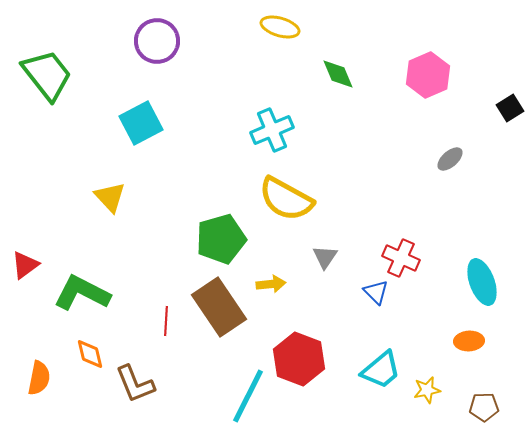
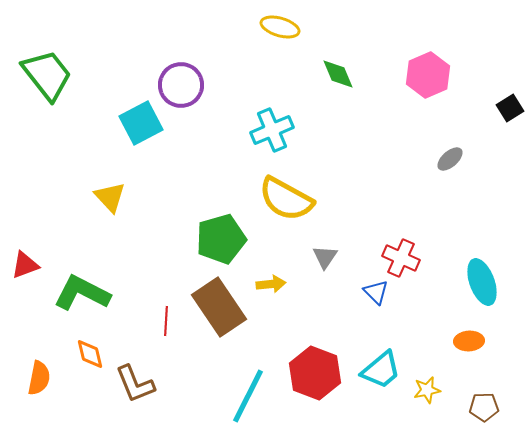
purple circle: moved 24 px right, 44 px down
red triangle: rotated 16 degrees clockwise
red hexagon: moved 16 px right, 14 px down
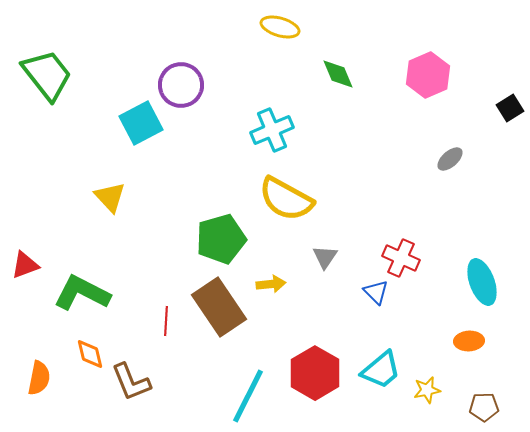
red hexagon: rotated 9 degrees clockwise
brown L-shape: moved 4 px left, 2 px up
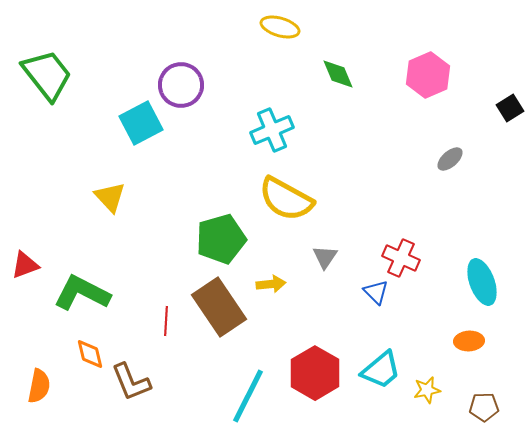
orange semicircle: moved 8 px down
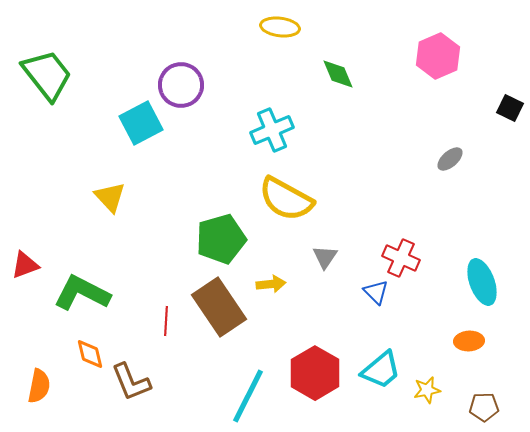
yellow ellipse: rotated 9 degrees counterclockwise
pink hexagon: moved 10 px right, 19 px up
black square: rotated 32 degrees counterclockwise
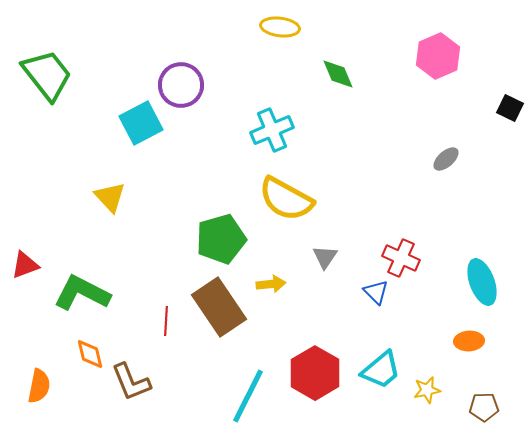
gray ellipse: moved 4 px left
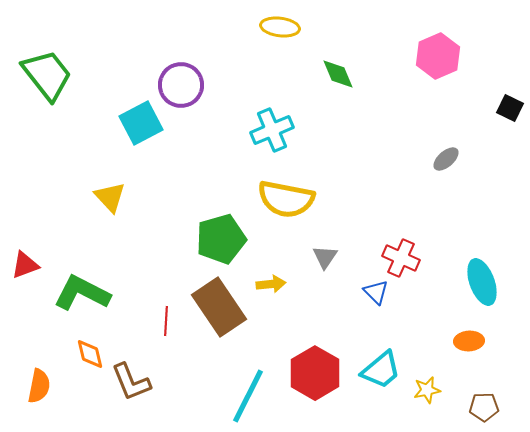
yellow semicircle: rotated 18 degrees counterclockwise
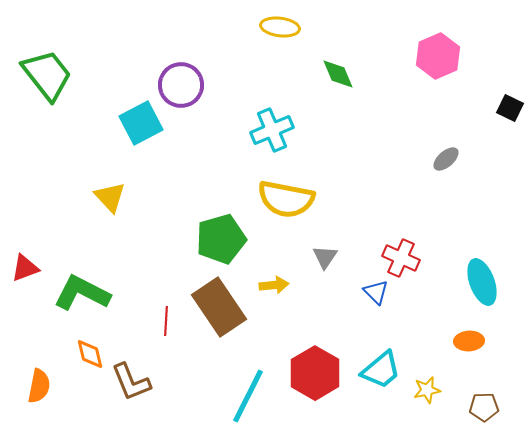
red triangle: moved 3 px down
yellow arrow: moved 3 px right, 1 px down
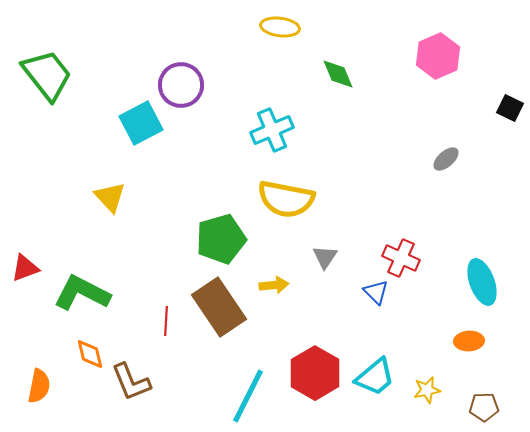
cyan trapezoid: moved 6 px left, 7 px down
